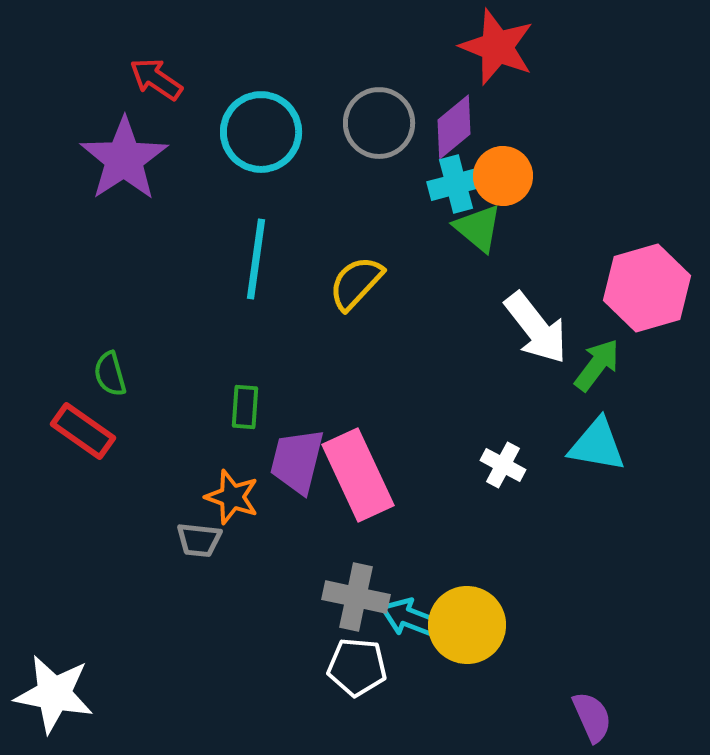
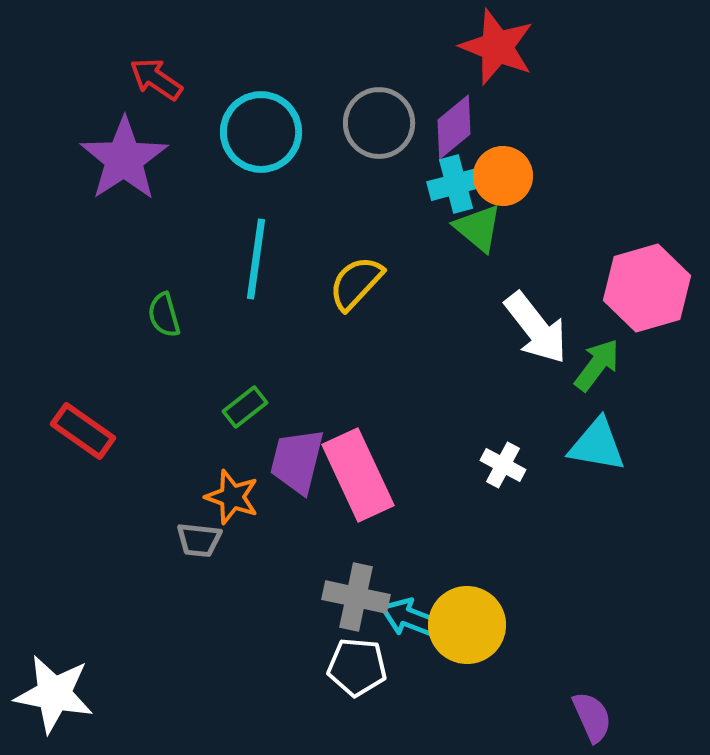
green semicircle: moved 54 px right, 59 px up
green rectangle: rotated 48 degrees clockwise
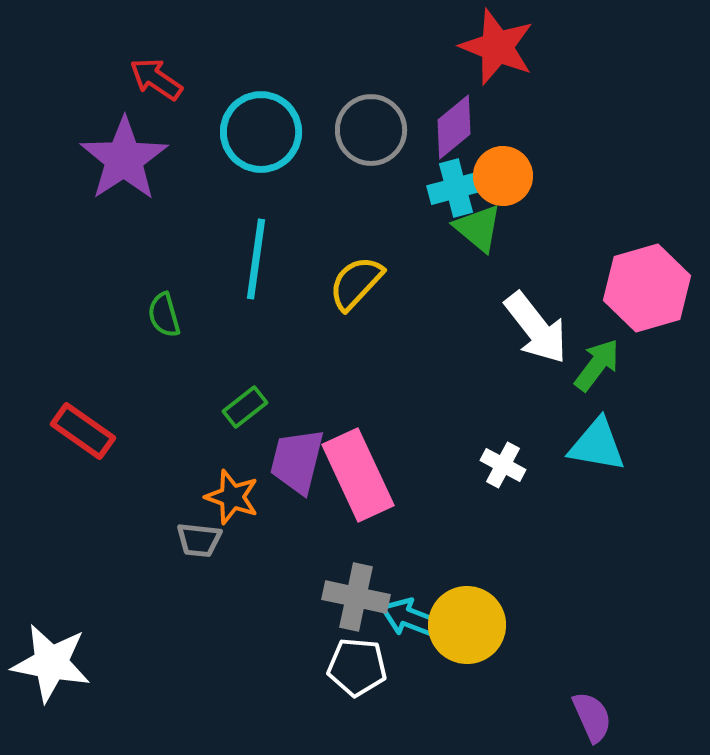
gray circle: moved 8 px left, 7 px down
cyan cross: moved 4 px down
white star: moved 3 px left, 31 px up
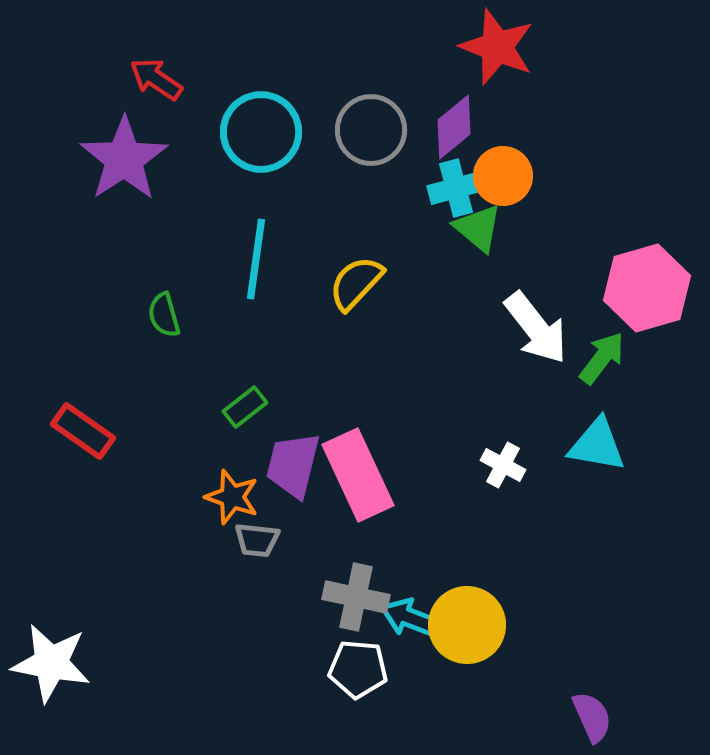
green arrow: moved 5 px right, 7 px up
purple trapezoid: moved 4 px left, 4 px down
gray trapezoid: moved 58 px right
white pentagon: moved 1 px right, 2 px down
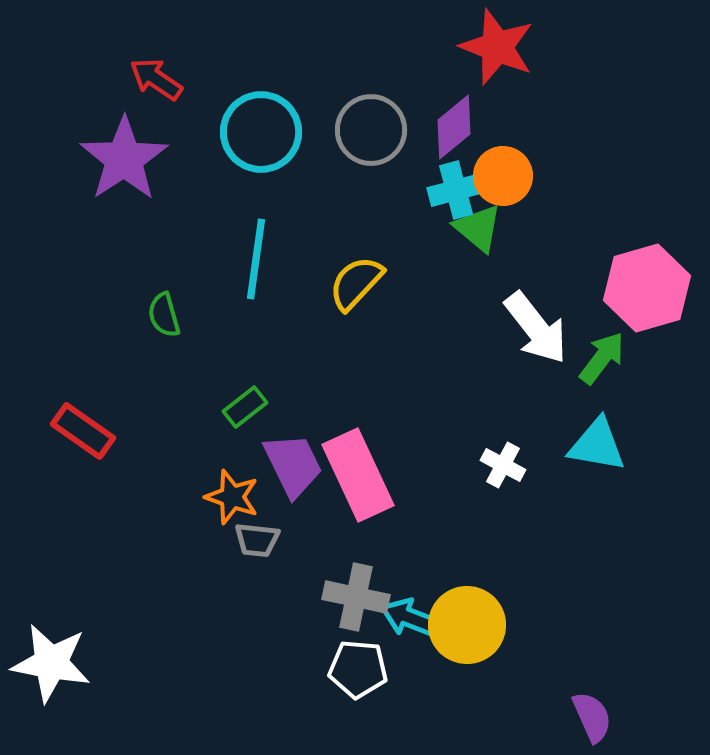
cyan cross: moved 2 px down
purple trapezoid: rotated 140 degrees clockwise
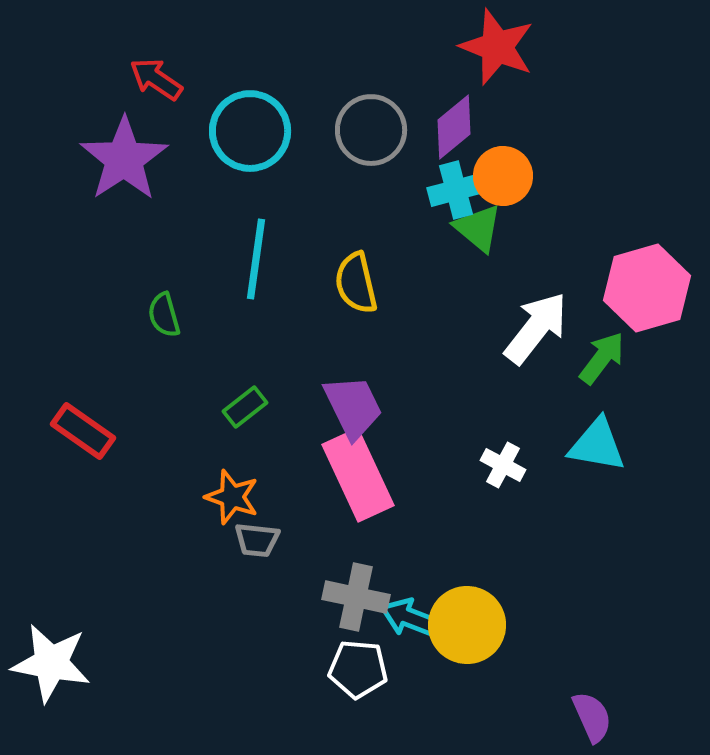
cyan circle: moved 11 px left, 1 px up
yellow semicircle: rotated 56 degrees counterclockwise
white arrow: rotated 104 degrees counterclockwise
purple trapezoid: moved 60 px right, 58 px up
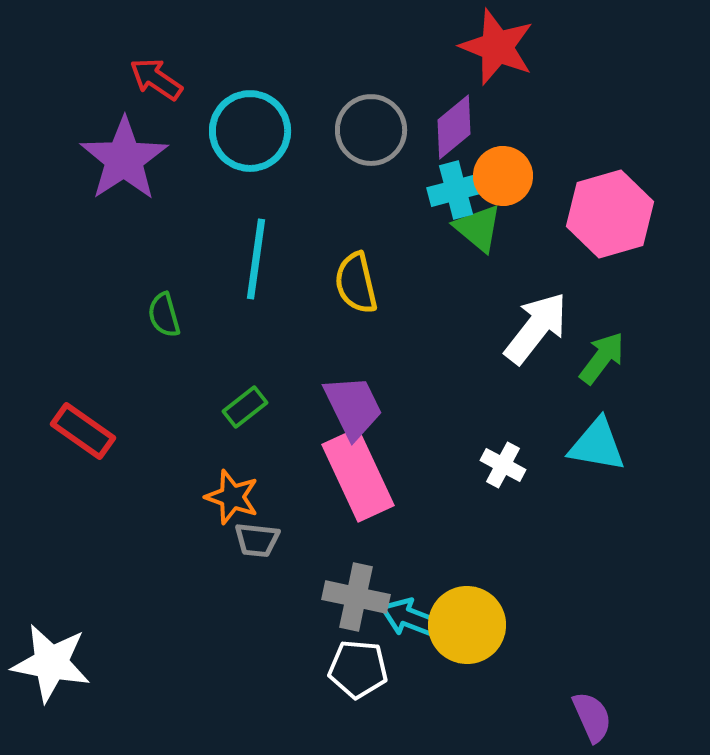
pink hexagon: moved 37 px left, 74 px up
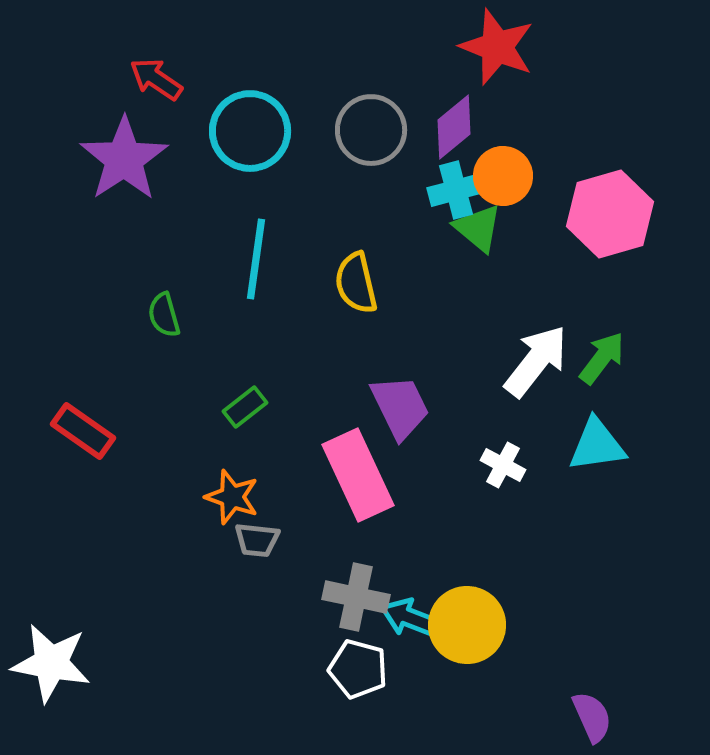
white arrow: moved 33 px down
purple trapezoid: moved 47 px right
cyan triangle: rotated 18 degrees counterclockwise
white pentagon: rotated 10 degrees clockwise
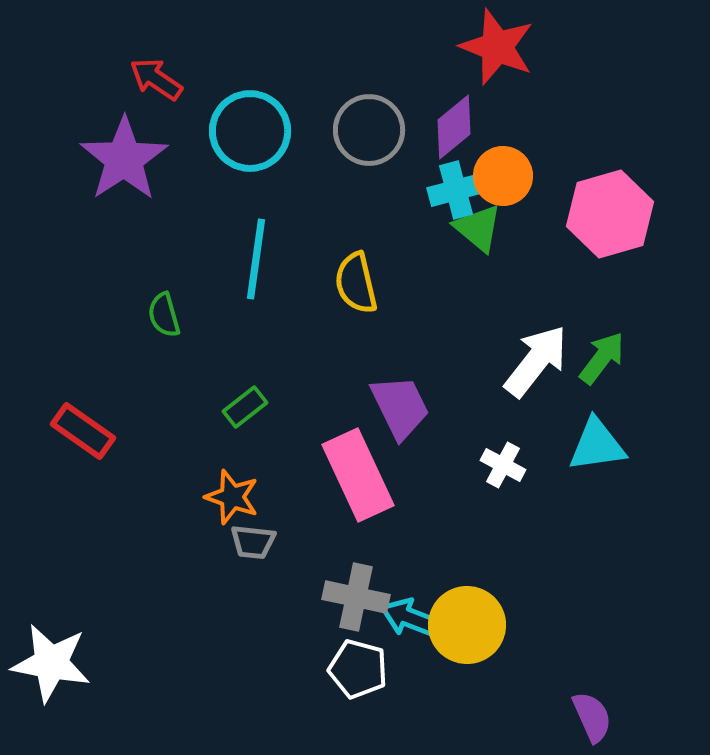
gray circle: moved 2 px left
gray trapezoid: moved 4 px left, 2 px down
